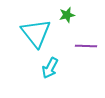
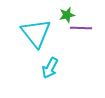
purple line: moved 5 px left, 18 px up
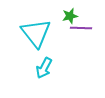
green star: moved 3 px right, 1 px down
cyan arrow: moved 6 px left
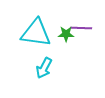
green star: moved 4 px left, 18 px down; rotated 14 degrees clockwise
cyan triangle: rotated 44 degrees counterclockwise
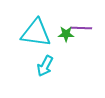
cyan arrow: moved 1 px right, 2 px up
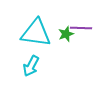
green star: rotated 21 degrees counterclockwise
cyan arrow: moved 14 px left
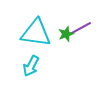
purple line: rotated 30 degrees counterclockwise
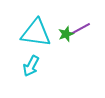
purple line: moved 1 px left, 1 px down
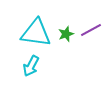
purple line: moved 11 px right, 1 px down
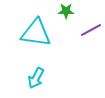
green star: moved 23 px up; rotated 21 degrees clockwise
cyan arrow: moved 5 px right, 12 px down
